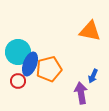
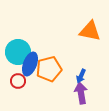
blue arrow: moved 12 px left
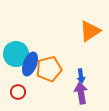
orange triangle: rotated 45 degrees counterclockwise
cyan circle: moved 2 px left, 2 px down
blue arrow: rotated 32 degrees counterclockwise
red circle: moved 11 px down
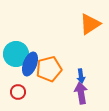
orange triangle: moved 7 px up
